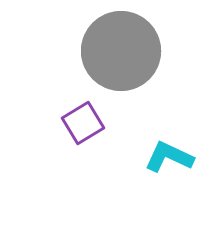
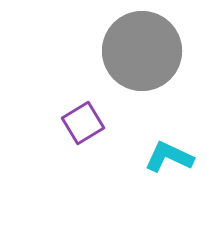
gray circle: moved 21 px right
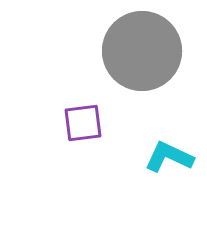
purple square: rotated 24 degrees clockwise
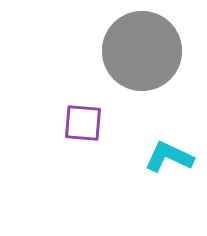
purple square: rotated 12 degrees clockwise
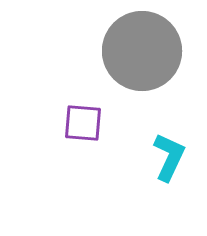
cyan L-shape: rotated 90 degrees clockwise
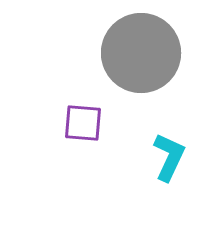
gray circle: moved 1 px left, 2 px down
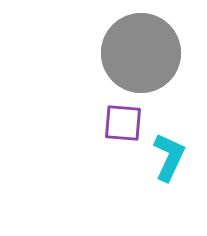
purple square: moved 40 px right
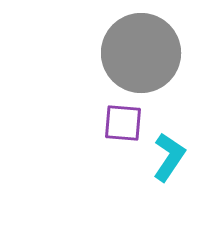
cyan L-shape: rotated 9 degrees clockwise
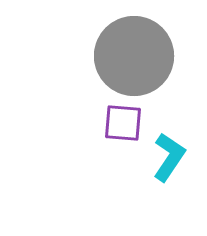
gray circle: moved 7 px left, 3 px down
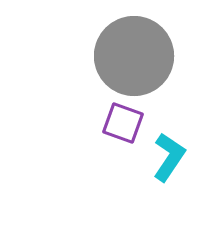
purple square: rotated 15 degrees clockwise
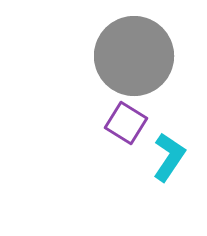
purple square: moved 3 px right; rotated 12 degrees clockwise
